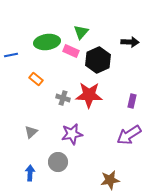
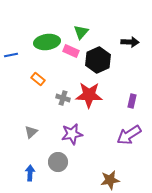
orange rectangle: moved 2 px right
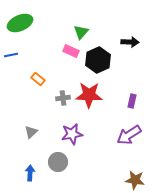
green ellipse: moved 27 px left, 19 px up; rotated 15 degrees counterclockwise
gray cross: rotated 24 degrees counterclockwise
brown star: moved 25 px right; rotated 18 degrees clockwise
